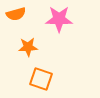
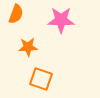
orange semicircle: rotated 54 degrees counterclockwise
pink star: moved 2 px right, 1 px down
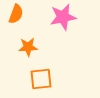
pink star: moved 2 px right, 3 px up; rotated 12 degrees counterclockwise
orange square: rotated 25 degrees counterclockwise
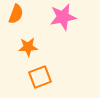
orange square: moved 1 px left, 2 px up; rotated 15 degrees counterclockwise
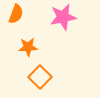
orange square: rotated 25 degrees counterclockwise
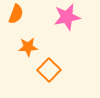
pink star: moved 4 px right
orange square: moved 9 px right, 7 px up
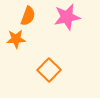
orange semicircle: moved 12 px right, 2 px down
orange star: moved 12 px left, 8 px up
